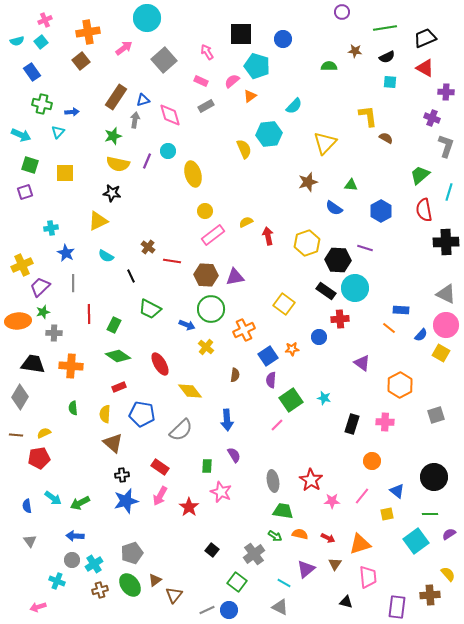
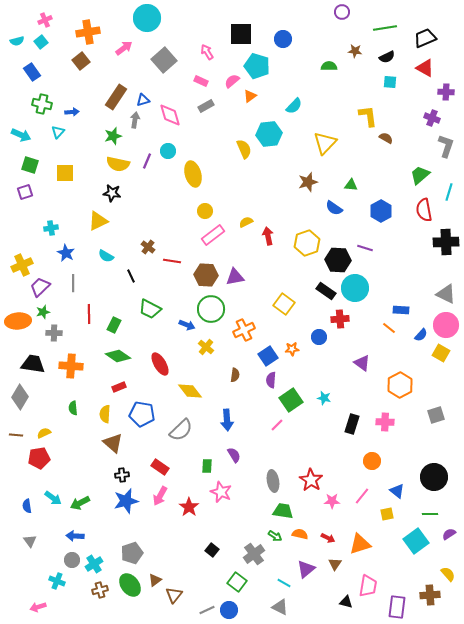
pink trapezoid at (368, 577): moved 9 px down; rotated 15 degrees clockwise
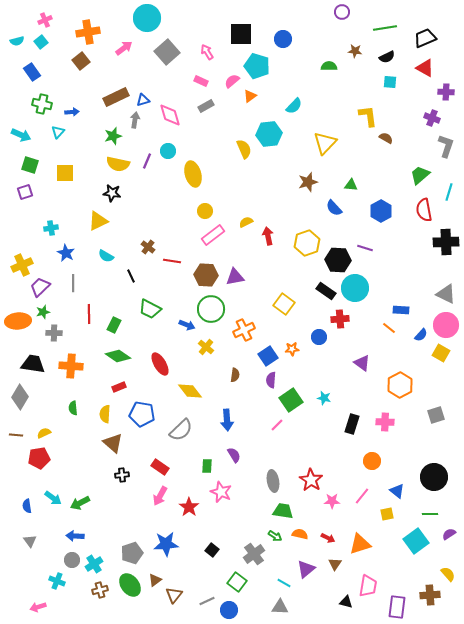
gray square at (164, 60): moved 3 px right, 8 px up
brown rectangle at (116, 97): rotated 30 degrees clockwise
blue semicircle at (334, 208): rotated 12 degrees clockwise
blue star at (126, 501): moved 40 px right, 43 px down; rotated 10 degrees clockwise
gray triangle at (280, 607): rotated 24 degrees counterclockwise
gray line at (207, 610): moved 9 px up
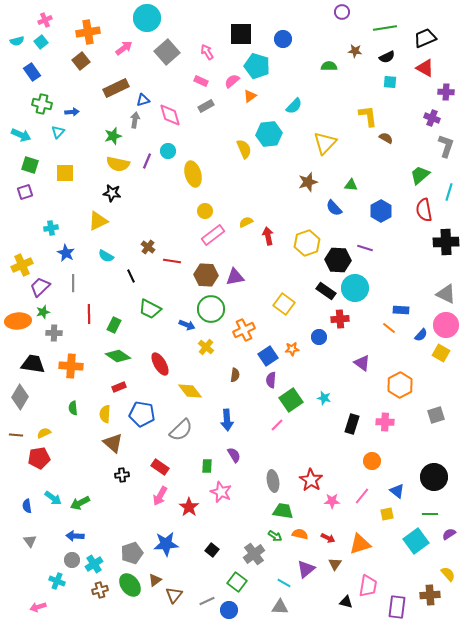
brown rectangle at (116, 97): moved 9 px up
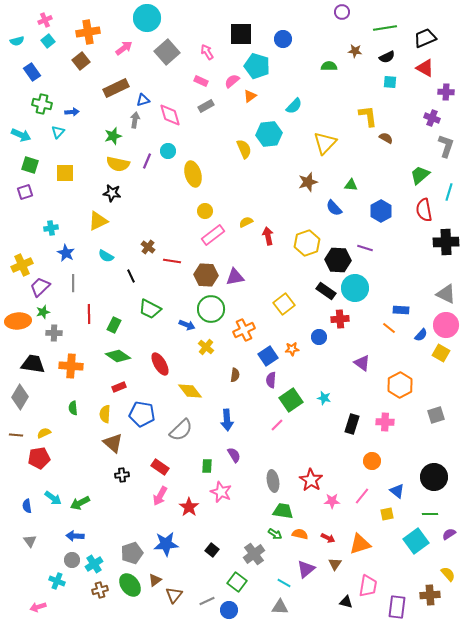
cyan square at (41, 42): moved 7 px right, 1 px up
yellow square at (284, 304): rotated 15 degrees clockwise
green arrow at (275, 536): moved 2 px up
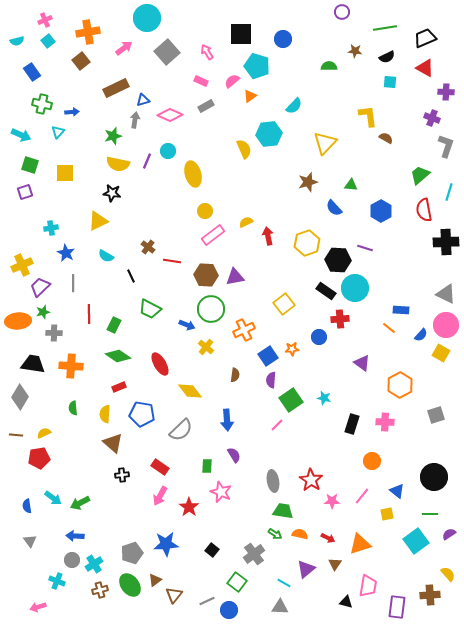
pink diamond at (170, 115): rotated 50 degrees counterclockwise
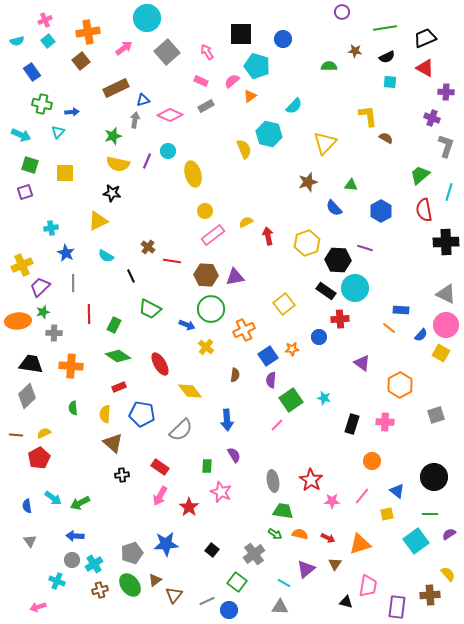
cyan hexagon at (269, 134): rotated 20 degrees clockwise
black trapezoid at (33, 364): moved 2 px left
gray diamond at (20, 397): moved 7 px right, 1 px up; rotated 15 degrees clockwise
red pentagon at (39, 458): rotated 20 degrees counterclockwise
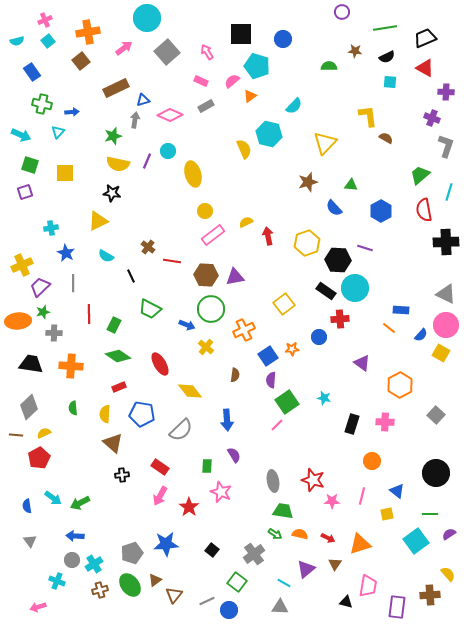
gray diamond at (27, 396): moved 2 px right, 11 px down
green square at (291, 400): moved 4 px left, 2 px down
gray square at (436, 415): rotated 30 degrees counterclockwise
black circle at (434, 477): moved 2 px right, 4 px up
red star at (311, 480): moved 2 px right; rotated 15 degrees counterclockwise
pink line at (362, 496): rotated 24 degrees counterclockwise
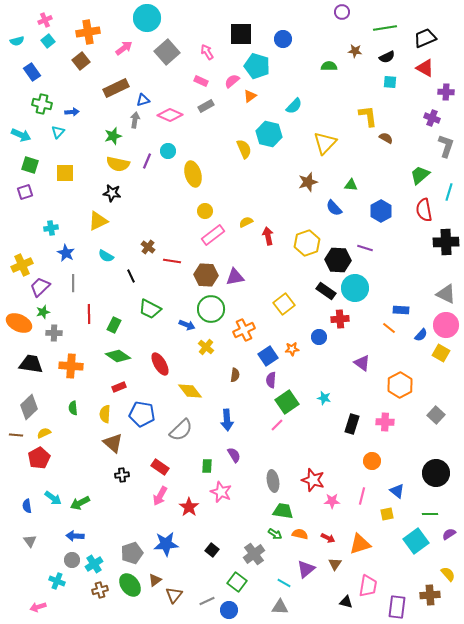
orange ellipse at (18, 321): moved 1 px right, 2 px down; rotated 30 degrees clockwise
